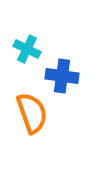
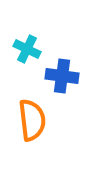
orange semicircle: moved 7 px down; rotated 12 degrees clockwise
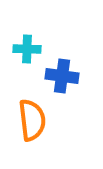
cyan cross: rotated 24 degrees counterclockwise
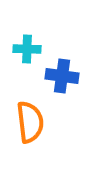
orange semicircle: moved 2 px left, 2 px down
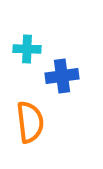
blue cross: rotated 16 degrees counterclockwise
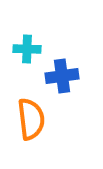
orange semicircle: moved 1 px right, 3 px up
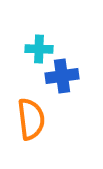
cyan cross: moved 12 px right
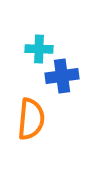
orange semicircle: rotated 12 degrees clockwise
